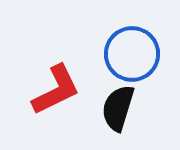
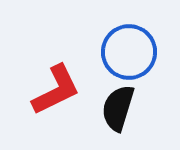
blue circle: moved 3 px left, 2 px up
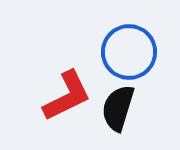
red L-shape: moved 11 px right, 6 px down
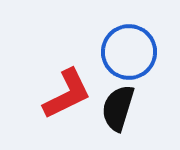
red L-shape: moved 2 px up
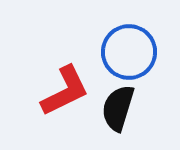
red L-shape: moved 2 px left, 3 px up
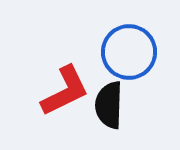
black semicircle: moved 9 px left, 3 px up; rotated 15 degrees counterclockwise
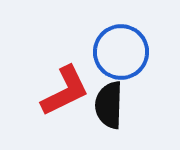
blue circle: moved 8 px left
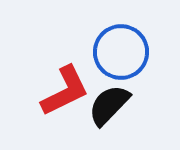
black semicircle: rotated 42 degrees clockwise
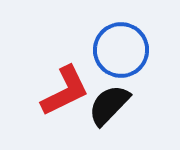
blue circle: moved 2 px up
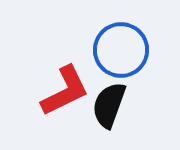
black semicircle: rotated 24 degrees counterclockwise
